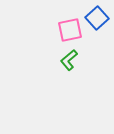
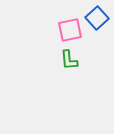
green L-shape: rotated 55 degrees counterclockwise
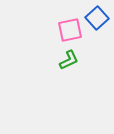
green L-shape: rotated 110 degrees counterclockwise
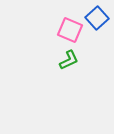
pink square: rotated 35 degrees clockwise
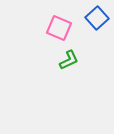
pink square: moved 11 px left, 2 px up
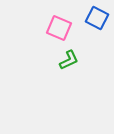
blue square: rotated 20 degrees counterclockwise
